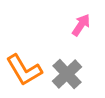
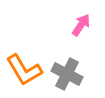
gray cross: rotated 20 degrees counterclockwise
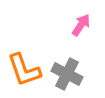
orange L-shape: rotated 12 degrees clockwise
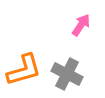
orange L-shape: rotated 87 degrees counterclockwise
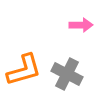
pink arrow: rotated 55 degrees clockwise
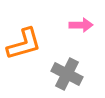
orange L-shape: moved 26 px up
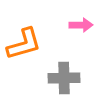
gray cross: moved 3 px left, 4 px down; rotated 28 degrees counterclockwise
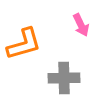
pink arrow: rotated 65 degrees clockwise
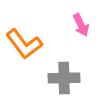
orange L-shape: rotated 69 degrees clockwise
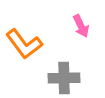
pink arrow: moved 1 px down
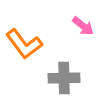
pink arrow: moved 2 px right; rotated 25 degrees counterclockwise
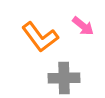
orange L-shape: moved 16 px right, 7 px up
